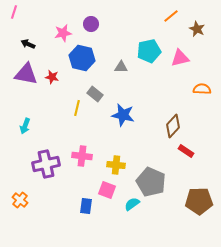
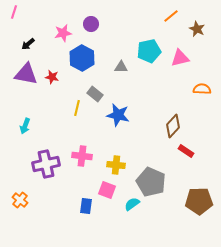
black arrow: rotated 64 degrees counterclockwise
blue hexagon: rotated 15 degrees clockwise
blue star: moved 5 px left
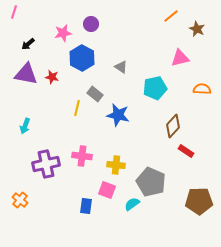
cyan pentagon: moved 6 px right, 37 px down
gray triangle: rotated 32 degrees clockwise
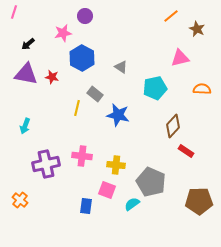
purple circle: moved 6 px left, 8 px up
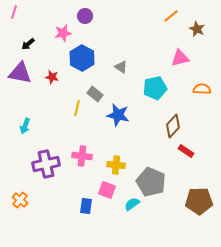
purple triangle: moved 6 px left, 1 px up
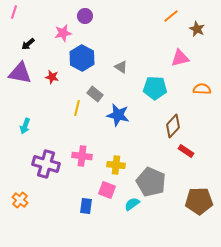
cyan pentagon: rotated 15 degrees clockwise
purple cross: rotated 28 degrees clockwise
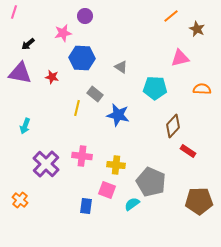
blue hexagon: rotated 25 degrees counterclockwise
red rectangle: moved 2 px right
purple cross: rotated 28 degrees clockwise
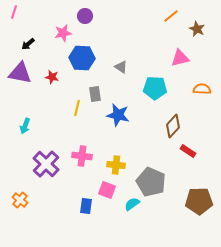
gray rectangle: rotated 42 degrees clockwise
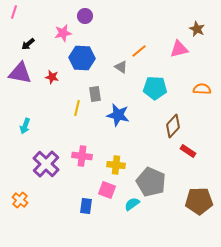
orange line: moved 32 px left, 35 px down
pink triangle: moved 1 px left, 9 px up
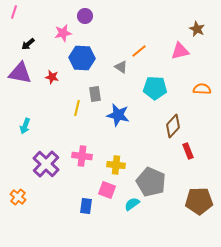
pink triangle: moved 1 px right, 2 px down
red rectangle: rotated 35 degrees clockwise
orange cross: moved 2 px left, 3 px up
